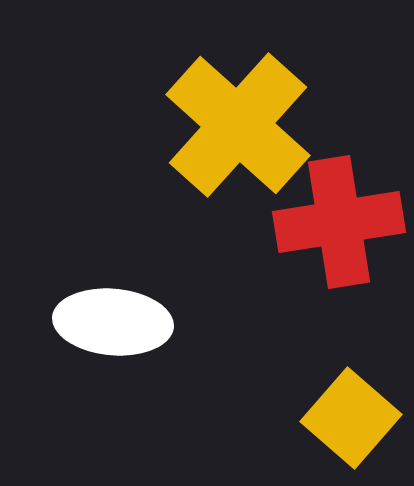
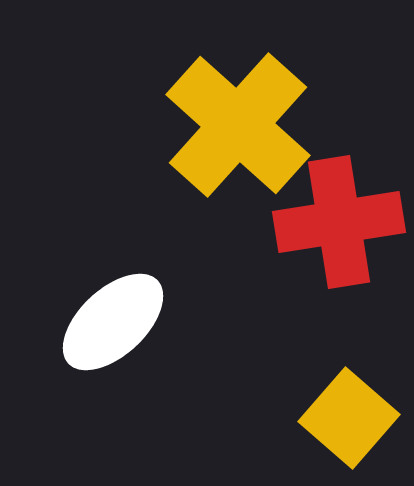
white ellipse: rotated 48 degrees counterclockwise
yellow square: moved 2 px left
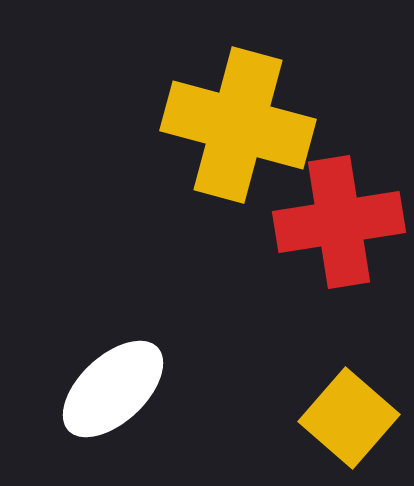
yellow cross: rotated 27 degrees counterclockwise
white ellipse: moved 67 px down
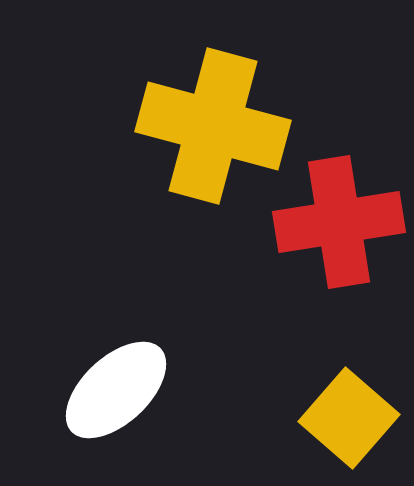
yellow cross: moved 25 px left, 1 px down
white ellipse: moved 3 px right, 1 px down
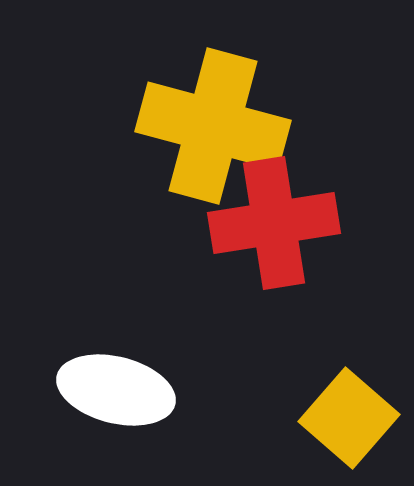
red cross: moved 65 px left, 1 px down
white ellipse: rotated 57 degrees clockwise
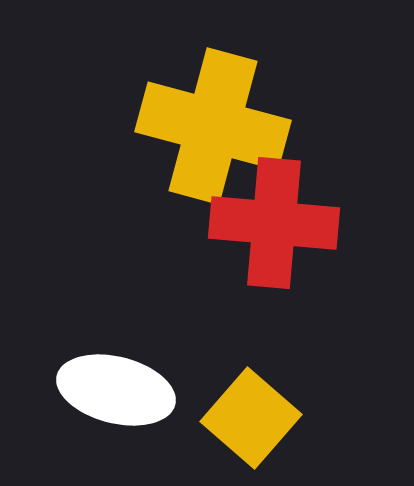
red cross: rotated 14 degrees clockwise
yellow square: moved 98 px left
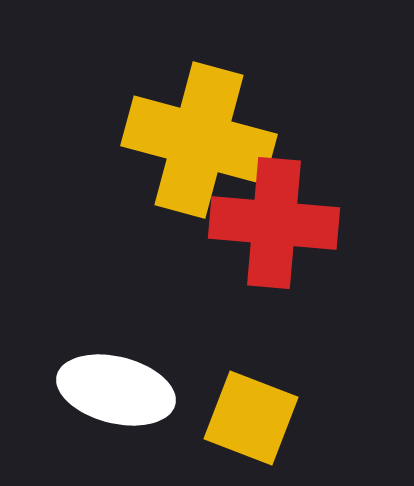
yellow cross: moved 14 px left, 14 px down
yellow square: rotated 20 degrees counterclockwise
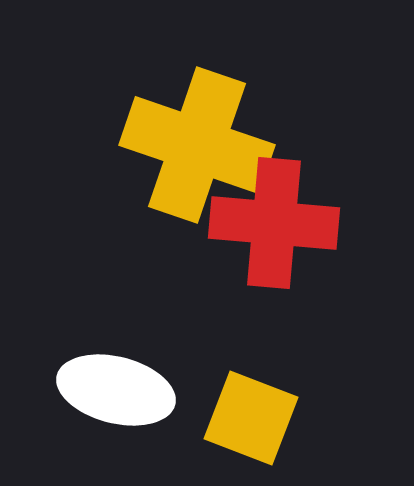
yellow cross: moved 2 px left, 5 px down; rotated 4 degrees clockwise
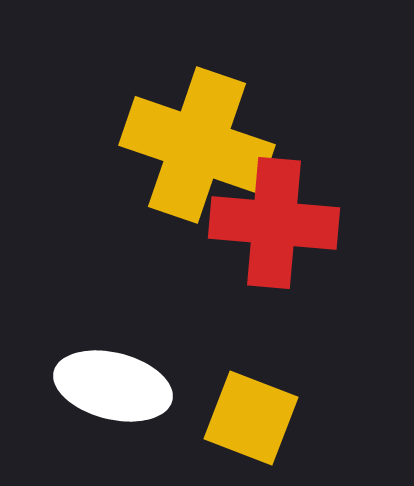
white ellipse: moved 3 px left, 4 px up
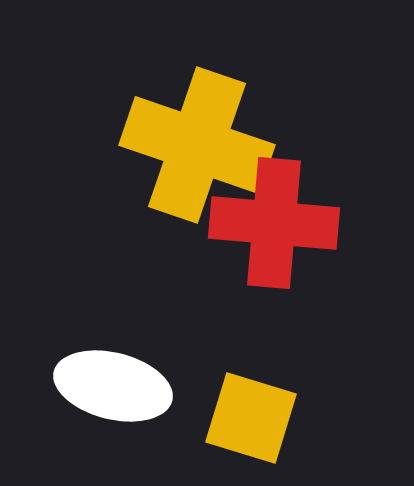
yellow square: rotated 4 degrees counterclockwise
